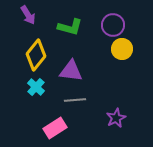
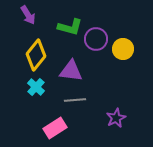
purple circle: moved 17 px left, 14 px down
yellow circle: moved 1 px right
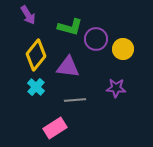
purple triangle: moved 3 px left, 4 px up
purple star: moved 30 px up; rotated 30 degrees clockwise
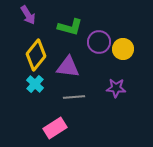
purple circle: moved 3 px right, 3 px down
cyan cross: moved 1 px left, 3 px up
gray line: moved 1 px left, 3 px up
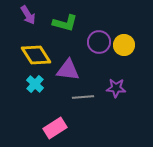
green L-shape: moved 5 px left, 4 px up
yellow circle: moved 1 px right, 4 px up
yellow diamond: rotated 72 degrees counterclockwise
purple triangle: moved 3 px down
gray line: moved 9 px right
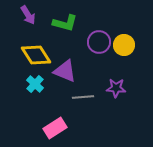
purple triangle: moved 3 px left, 1 px down; rotated 15 degrees clockwise
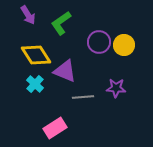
green L-shape: moved 4 px left; rotated 130 degrees clockwise
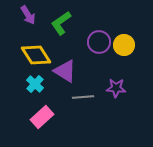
purple triangle: rotated 10 degrees clockwise
pink rectangle: moved 13 px left, 11 px up; rotated 10 degrees counterclockwise
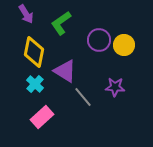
purple arrow: moved 2 px left, 1 px up
purple circle: moved 2 px up
yellow diamond: moved 2 px left, 3 px up; rotated 44 degrees clockwise
purple star: moved 1 px left, 1 px up
gray line: rotated 55 degrees clockwise
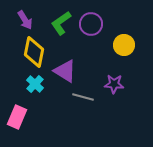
purple arrow: moved 1 px left, 6 px down
purple circle: moved 8 px left, 16 px up
purple star: moved 1 px left, 3 px up
gray line: rotated 35 degrees counterclockwise
pink rectangle: moved 25 px left; rotated 25 degrees counterclockwise
